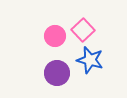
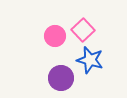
purple circle: moved 4 px right, 5 px down
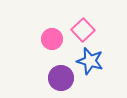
pink circle: moved 3 px left, 3 px down
blue star: moved 1 px down
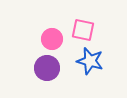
pink square: rotated 35 degrees counterclockwise
purple circle: moved 14 px left, 10 px up
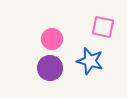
pink square: moved 20 px right, 3 px up
purple circle: moved 3 px right
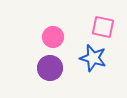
pink circle: moved 1 px right, 2 px up
blue star: moved 3 px right, 3 px up
